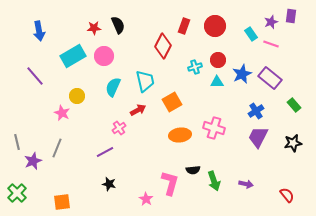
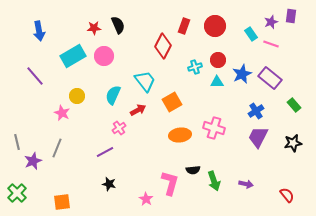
cyan trapezoid at (145, 81): rotated 25 degrees counterclockwise
cyan semicircle at (113, 87): moved 8 px down
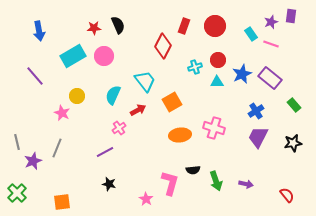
green arrow at (214, 181): moved 2 px right
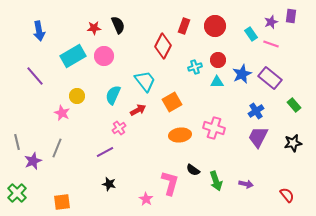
black semicircle at (193, 170): rotated 40 degrees clockwise
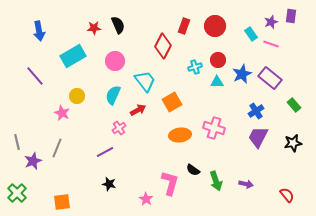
pink circle at (104, 56): moved 11 px right, 5 px down
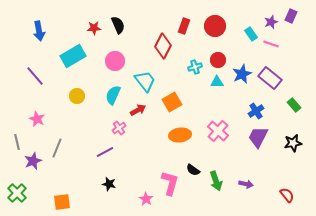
purple rectangle at (291, 16): rotated 16 degrees clockwise
pink star at (62, 113): moved 25 px left, 6 px down
pink cross at (214, 128): moved 4 px right, 3 px down; rotated 25 degrees clockwise
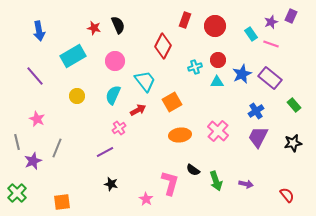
red rectangle at (184, 26): moved 1 px right, 6 px up
red star at (94, 28): rotated 16 degrees clockwise
black star at (109, 184): moved 2 px right
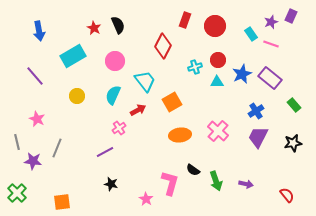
red star at (94, 28): rotated 16 degrees clockwise
purple star at (33, 161): rotated 30 degrees clockwise
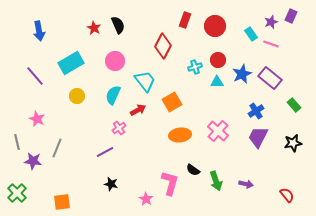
cyan rectangle at (73, 56): moved 2 px left, 7 px down
